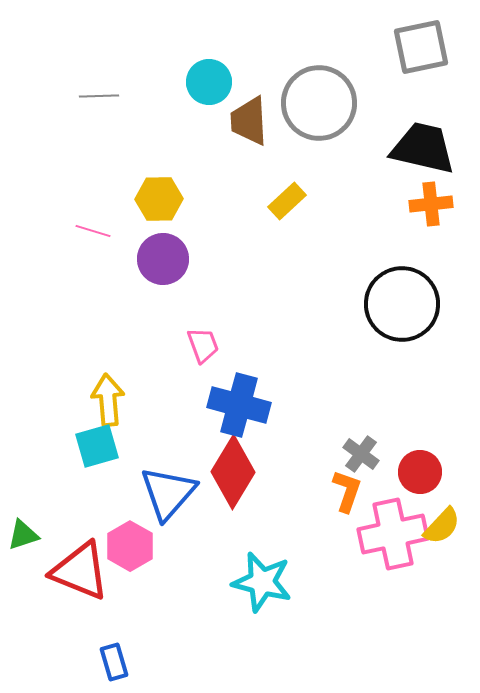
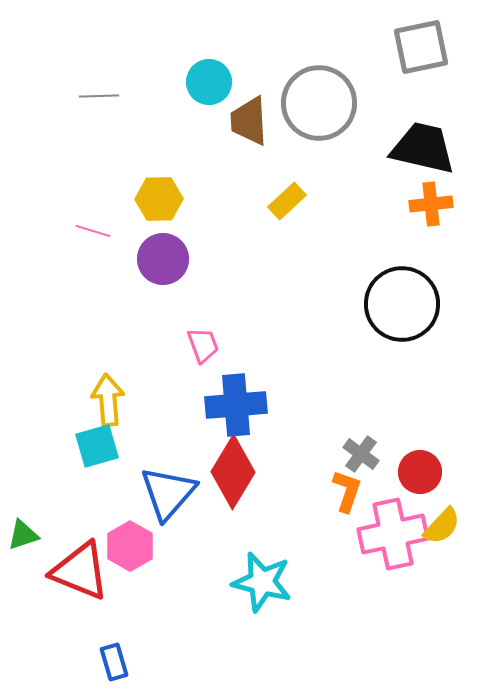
blue cross: moved 3 px left; rotated 20 degrees counterclockwise
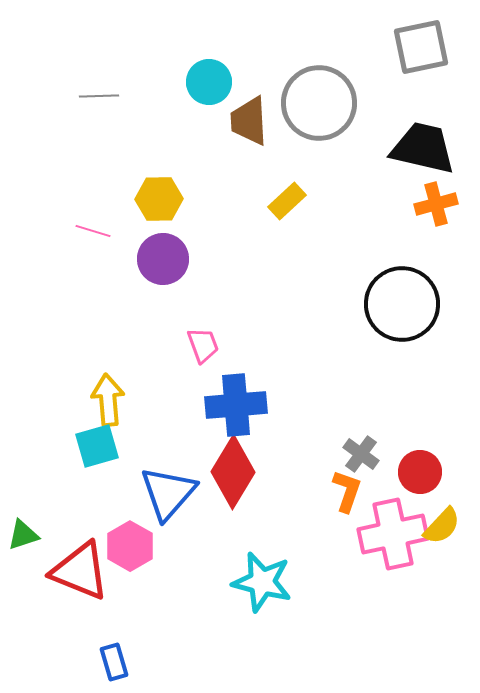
orange cross: moved 5 px right; rotated 9 degrees counterclockwise
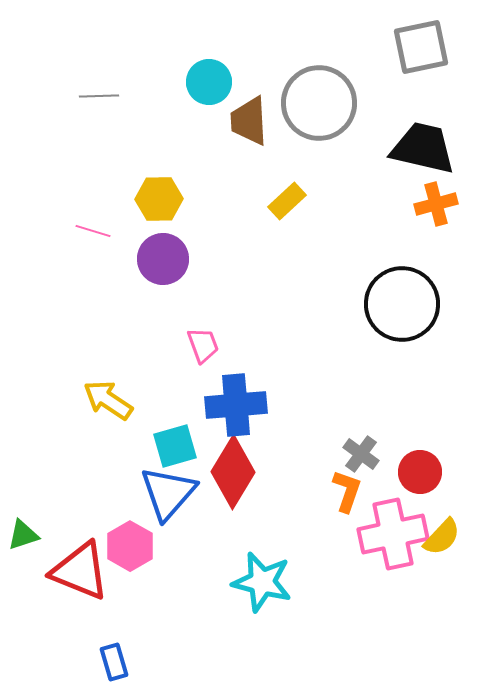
yellow arrow: rotated 51 degrees counterclockwise
cyan square: moved 78 px right
yellow semicircle: moved 11 px down
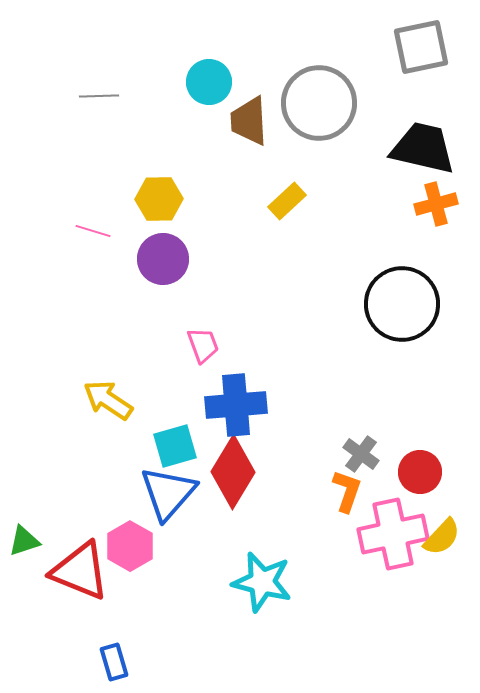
green triangle: moved 1 px right, 6 px down
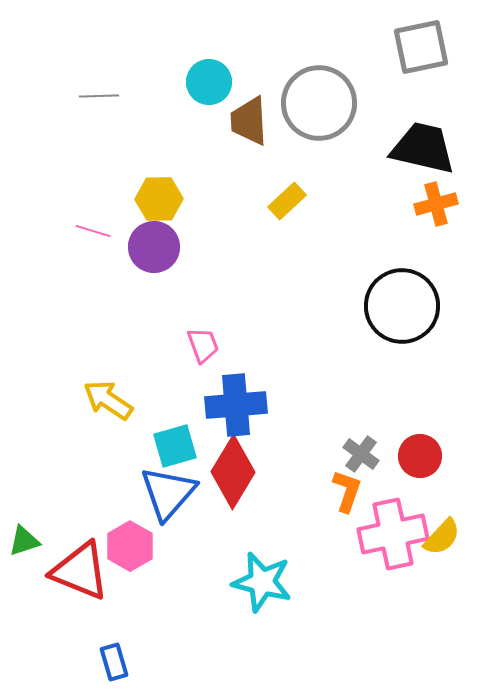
purple circle: moved 9 px left, 12 px up
black circle: moved 2 px down
red circle: moved 16 px up
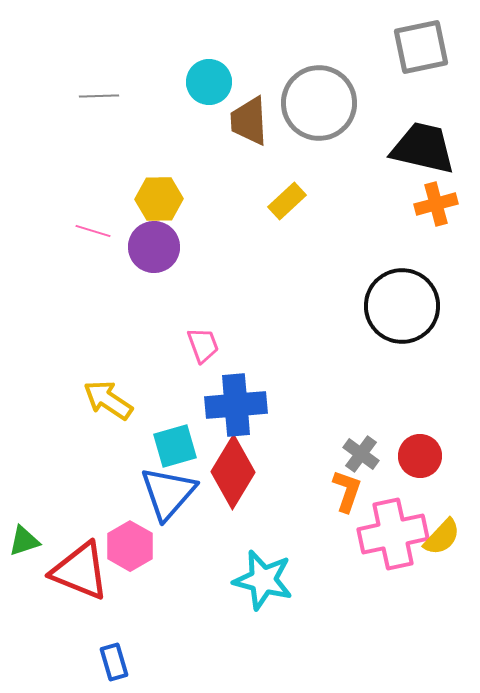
cyan star: moved 1 px right, 2 px up
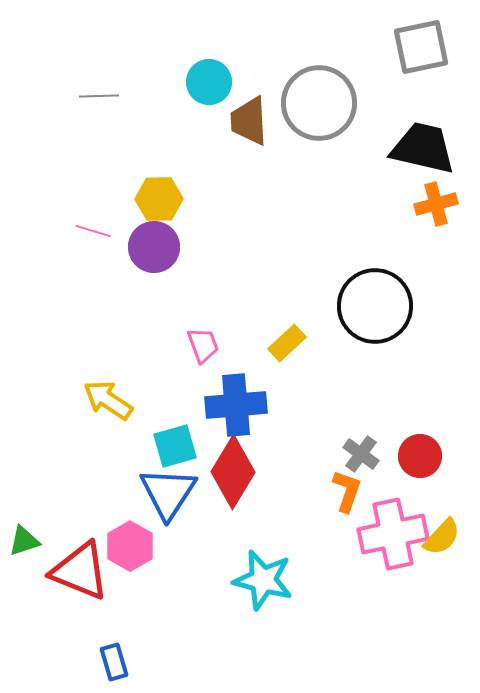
yellow rectangle: moved 142 px down
black circle: moved 27 px left
blue triangle: rotated 8 degrees counterclockwise
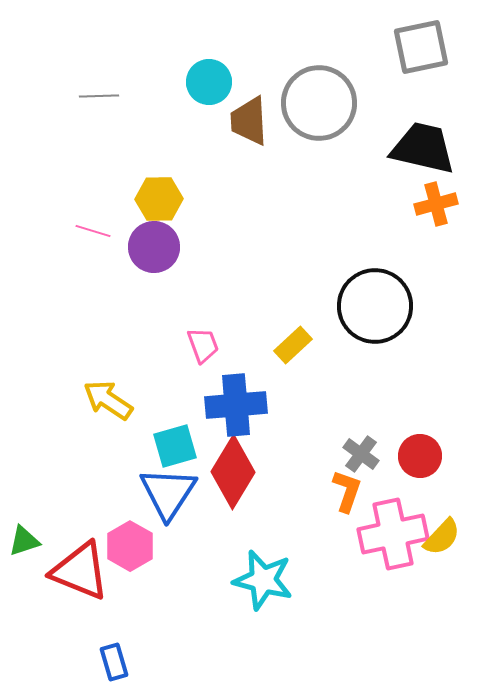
yellow rectangle: moved 6 px right, 2 px down
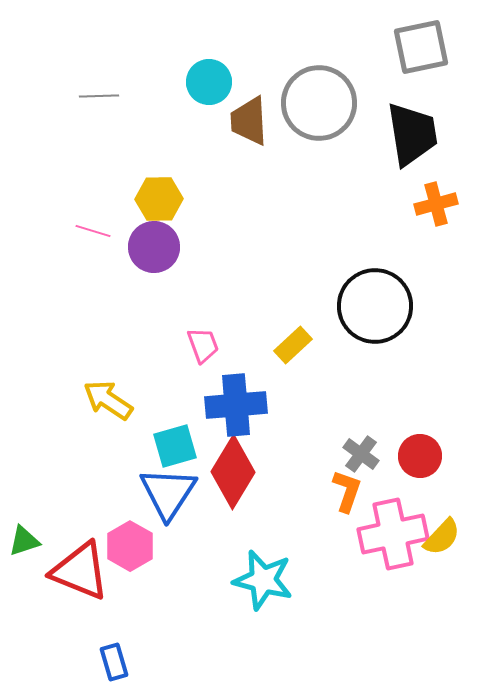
black trapezoid: moved 11 px left, 14 px up; rotated 68 degrees clockwise
